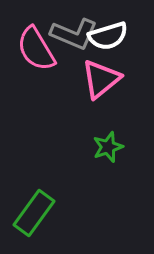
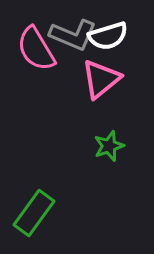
gray L-shape: moved 1 px left, 1 px down
green star: moved 1 px right, 1 px up
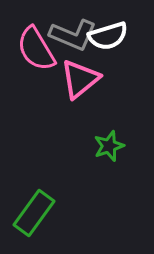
pink triangle: moved 21 px left
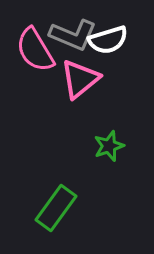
white semicircle: moved 4 px down
pink semicircle: moved 1 px left, 1 px down
green rectangle: moved 22 px right, 5 px up
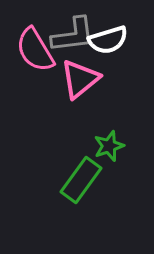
gray L-shape: rotated 30 degrees counterclockwise
green rectangle: moved 25 px right, 28 px up
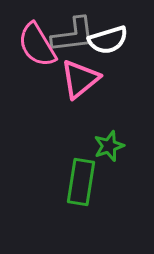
pink semicircle: moved 2 px right, 5 px up
green rectangle: moved 2 px down; rotated 27 degrees counterclockwise
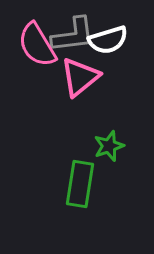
pink triangle: moved 2 px up
green rectangle: moved 1 px left, 2 px down
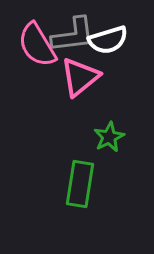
green star: moved 9 px up; rotated 8 degrees counterclockwise
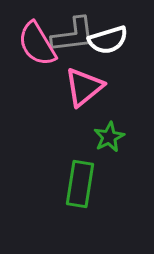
pink semicircle: moved 1 px up
pink triangle: moved 4 px right, 10 px down
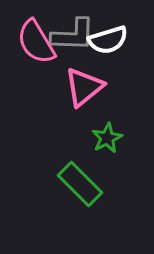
gray L-shape: rotated 9 degrees clockwise
pink semicircle: moved 1 px left, 2 px up
green star: moved 2 px left, 1 px down
green rectangle: rotated 54 degrees counterclockwise
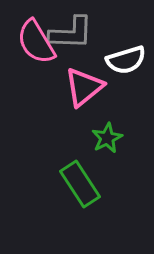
gray L-shape: moved 2 px left, 2 px up
white semicircle: moved 18 px right, 20 px down
green rectangle: rotated 12 degrees clockwise
